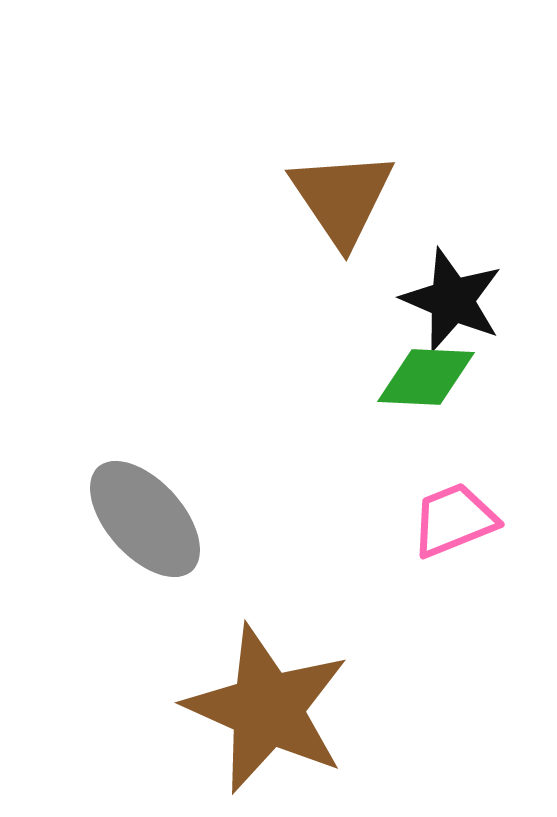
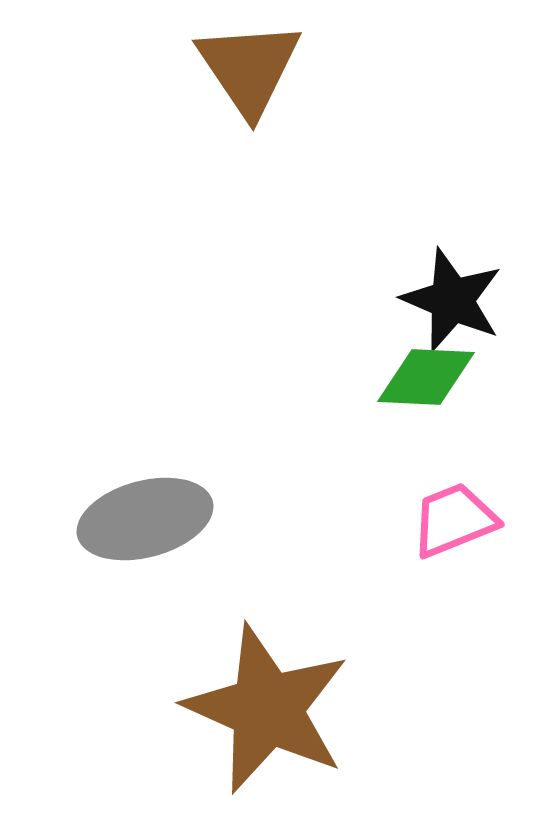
brown triangle: moved 93 px left, 130 px up
gray ellipse: rotated 63 degrees counterclockwise
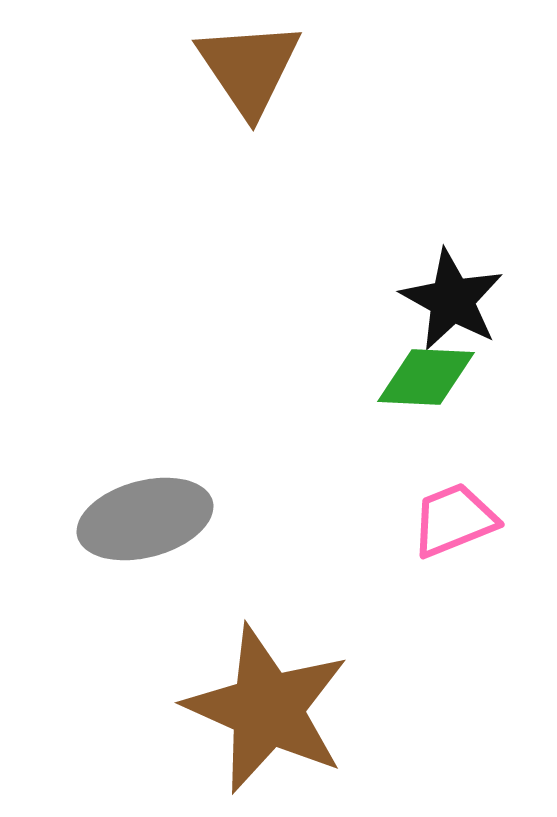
black star: rotated 6 degrees clockwise
